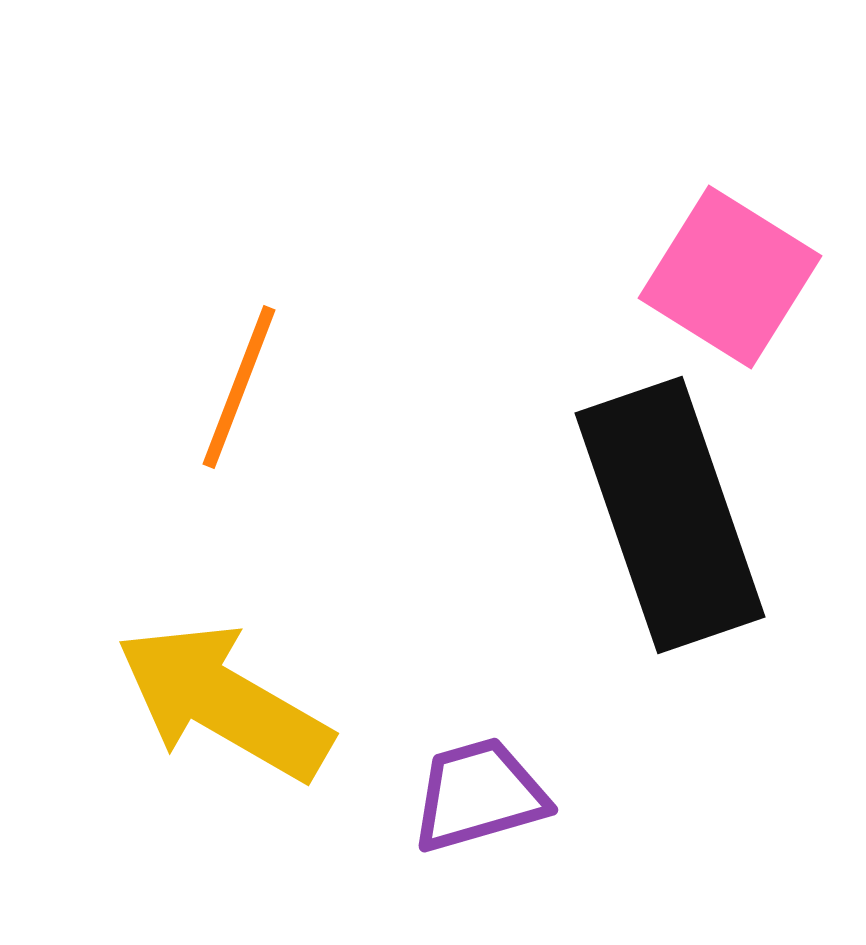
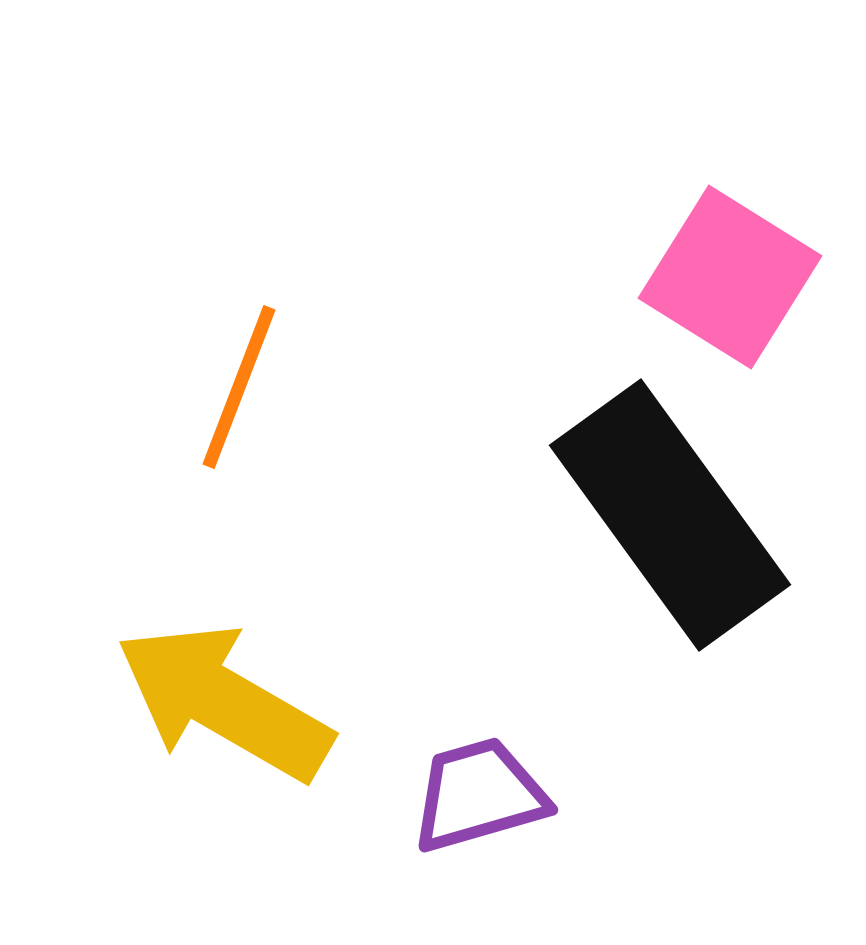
black rectangle: rotated 17 degrees counterclockwise
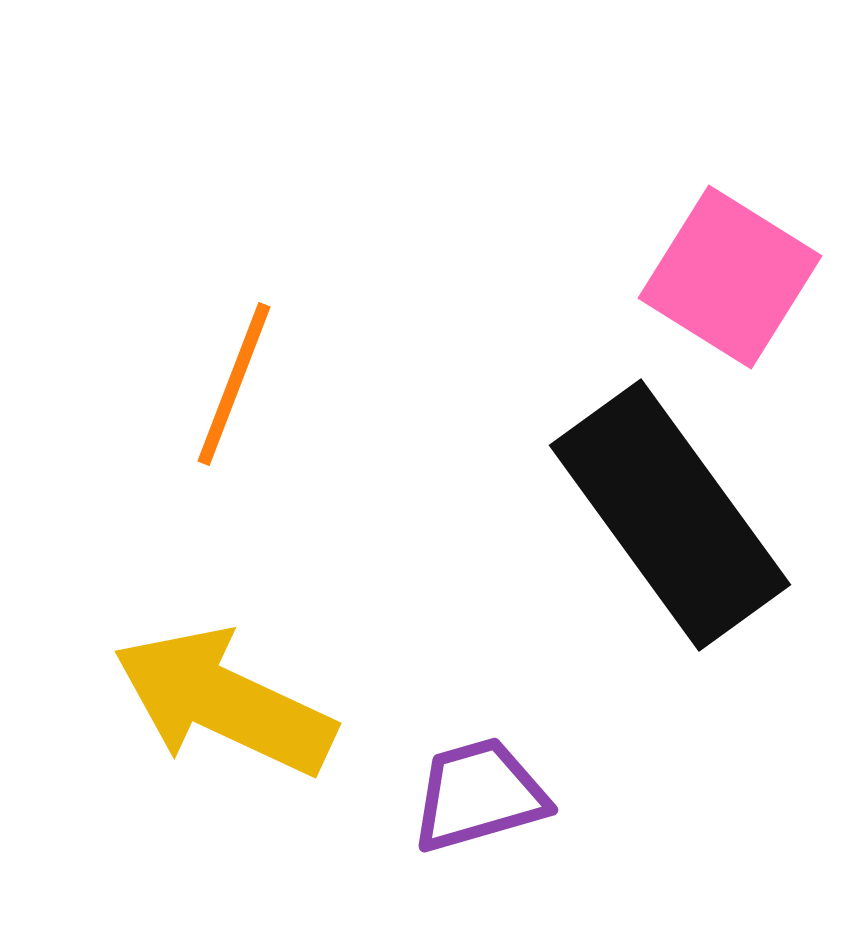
orange line: moved 5 px left, 3 px up
yellow arrow: rotated 5 degrees counterclockwise
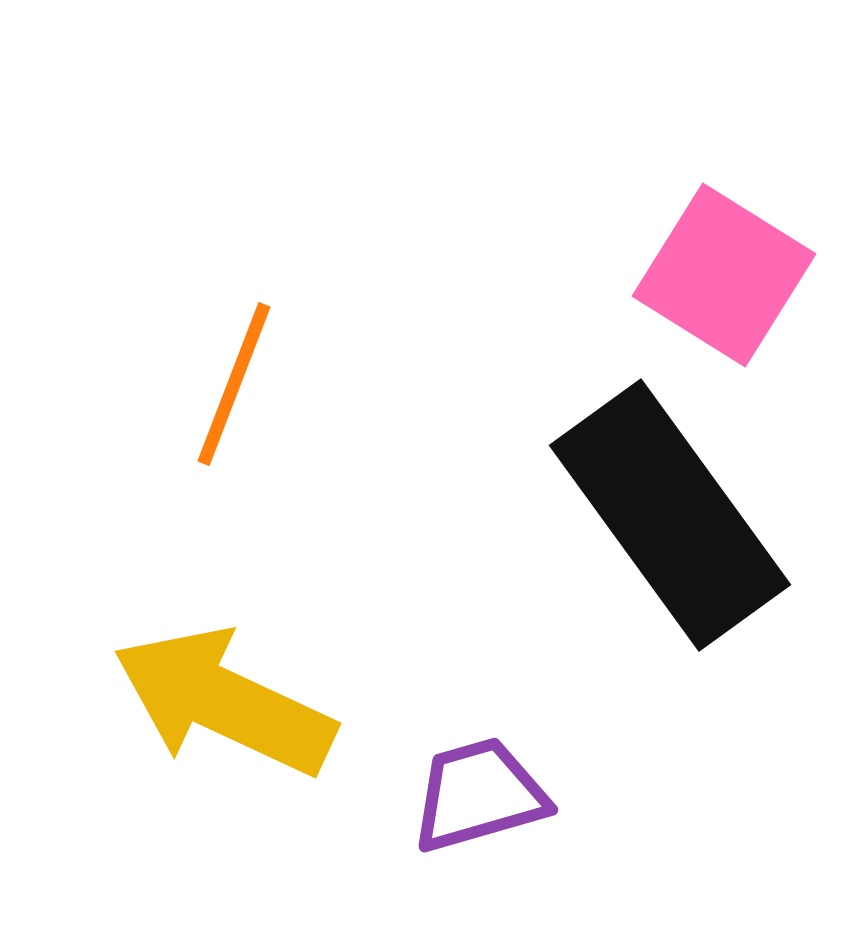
pink square: moved 6 px left, 2 px up
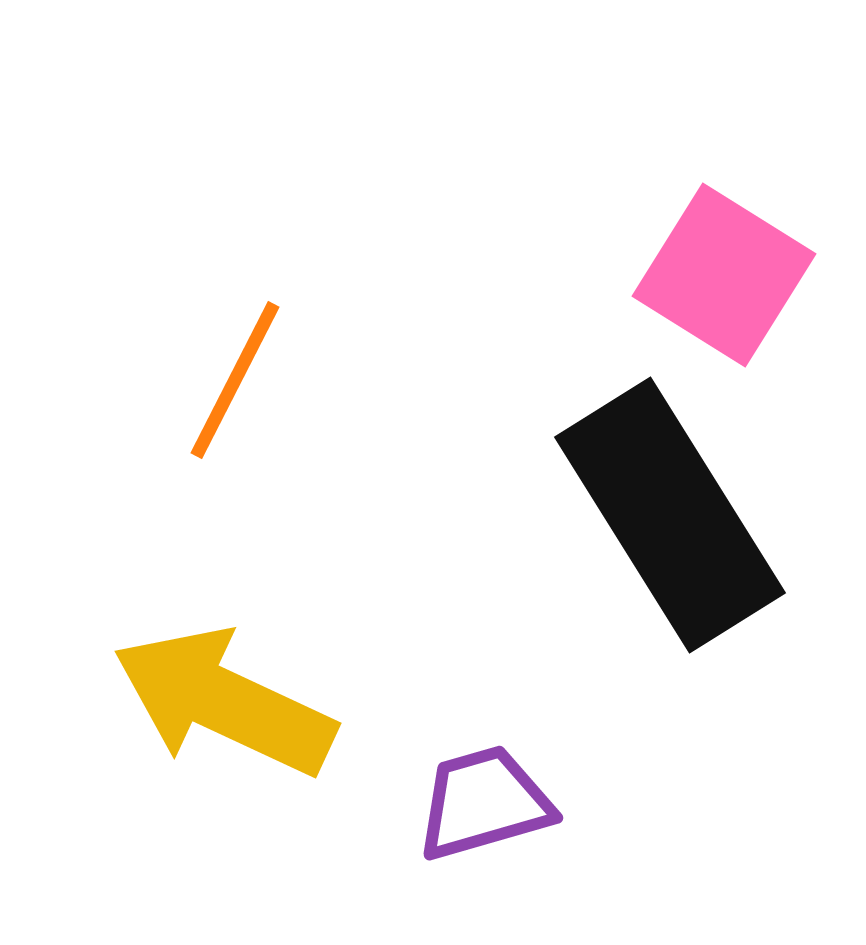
orange line: moved 1 px right, 4 px up; rotated 6 degrees clockwise
black rectangle: rotated 4 degrees clockwise
purple trapezoid: moved 5 px right, 8 px down
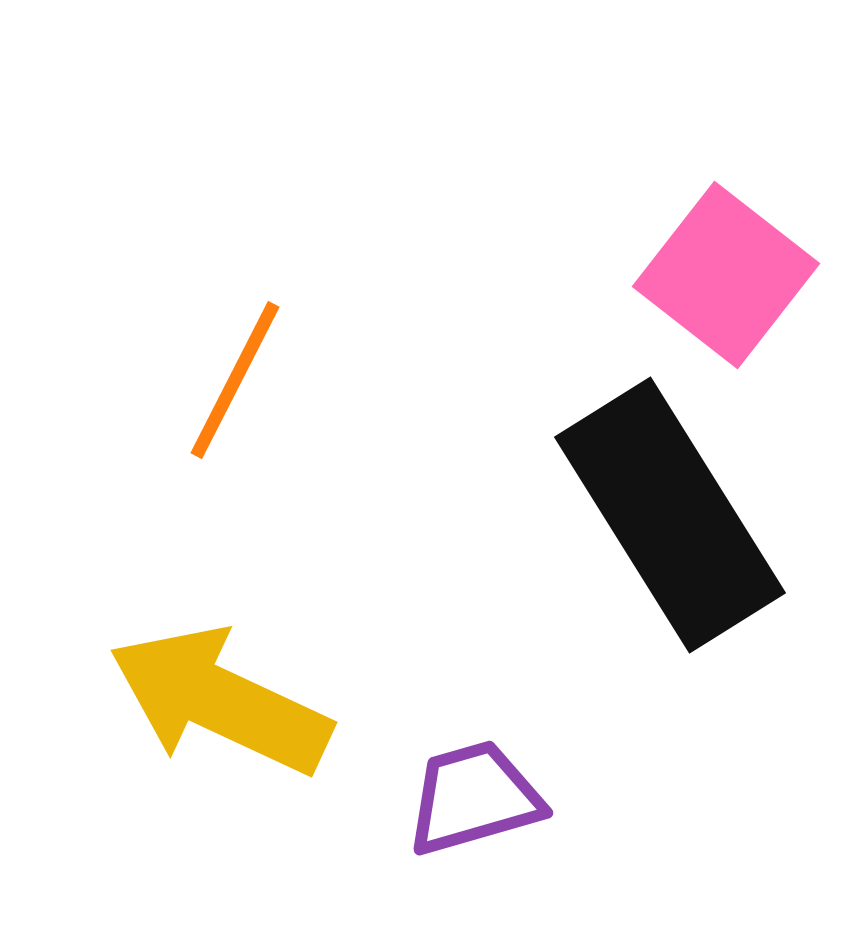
pink square: moved 2 px right; rotated 6 degrees clockwise
yellow arrow: moved 4 px left, 1 px up
purple trapezoid: moved 10 px left, 5 px up
